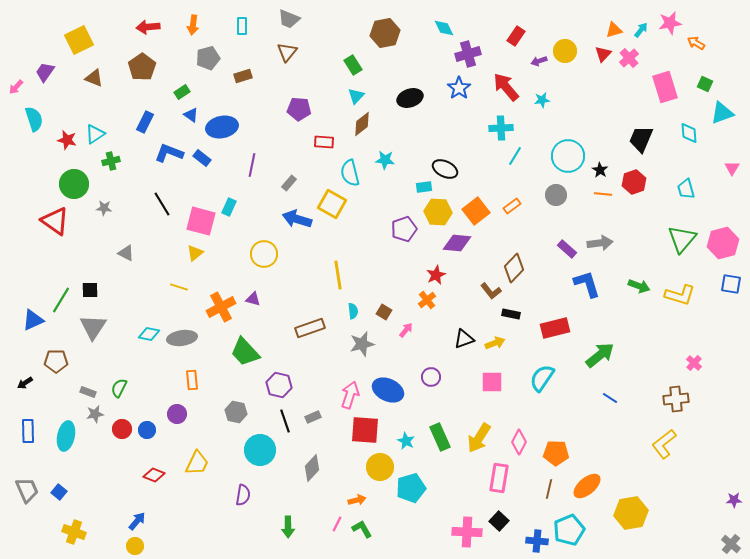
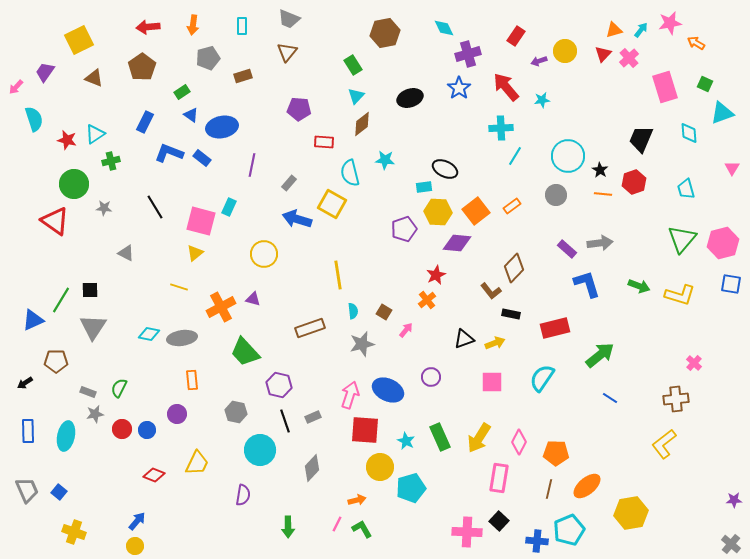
black line at (162, 204): moved 7 px left, 3 px down
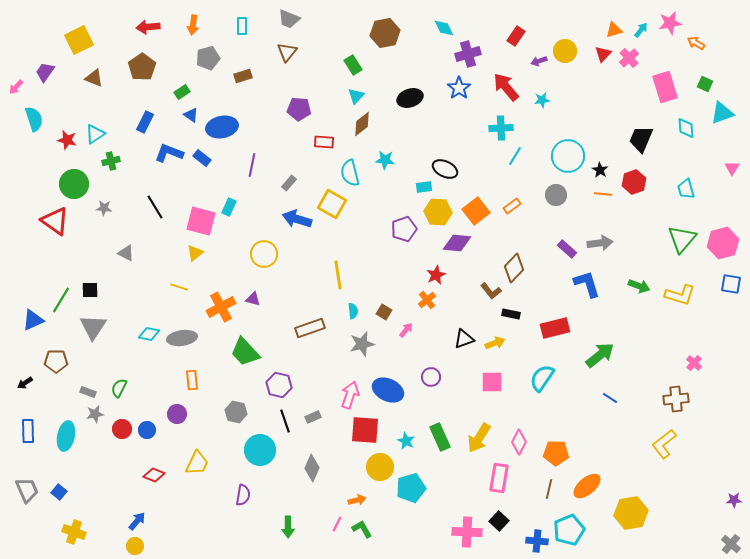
cyan diamond at (689, 133): moved 3 px left, 5 px up
gray diamond at (312, 468): rotated 20 degrees counterclockwise
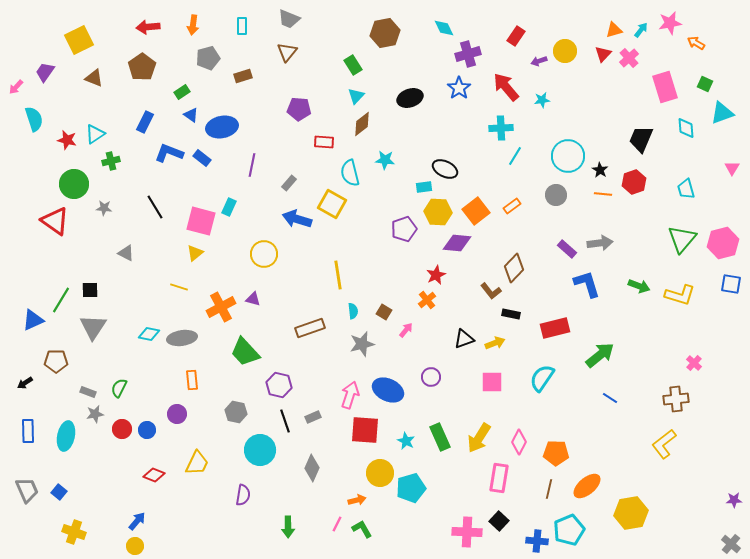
yellow circle at (380, 467): moved 6 px down
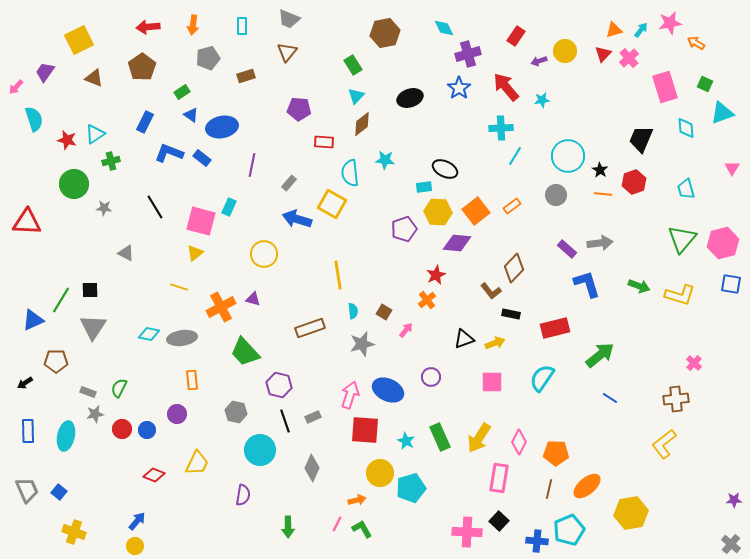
brown rectangle at (243, 76): moved 3 px right
cyan semicircle at (350, 173): rotated 8 degrees clockwise
red triangle at (55, 221): moved 28 px left, 1 px down; rotated 32 degrees counterclockwise
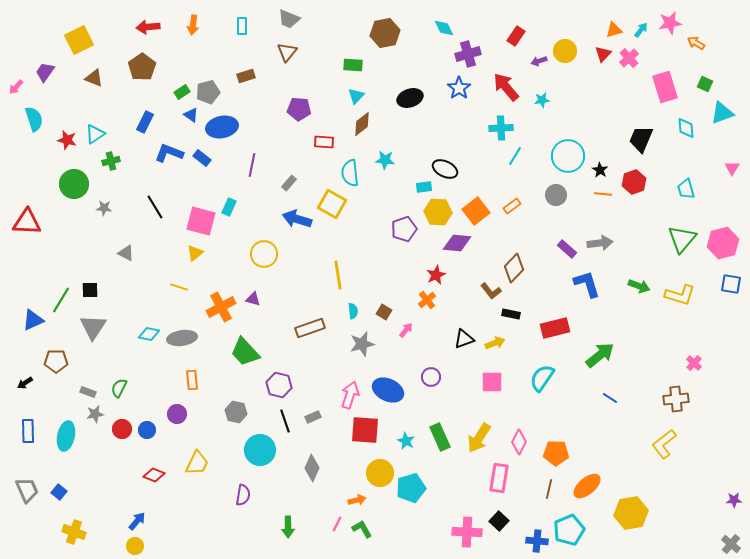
gray pentagon at (208, 58): moved 34 px down
green rectangle at (353, 65): rotated 54 degrees counterclockwise
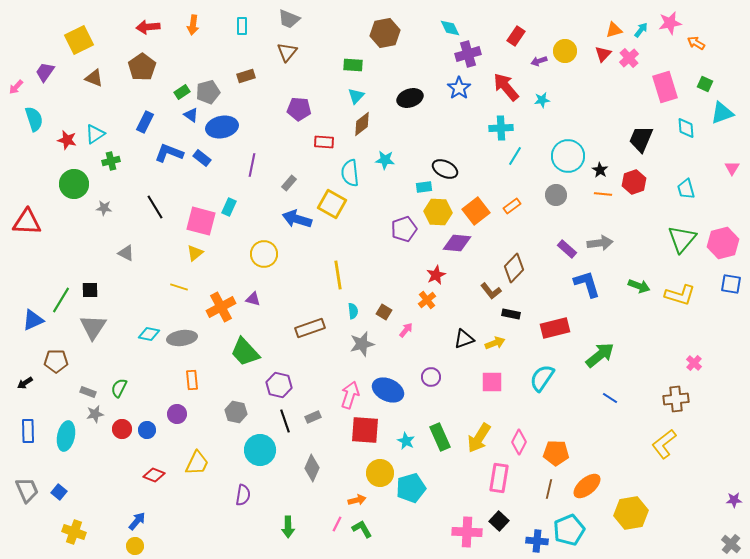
cyan diamond at (444, 28): moved 6 px right
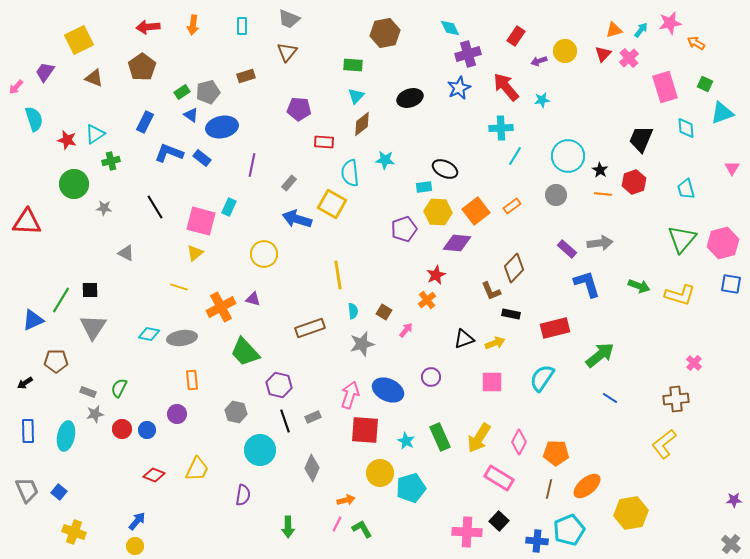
blue star at (459, 88): rotated 10 degrees clockwise
brown L-shape at (491, 291): rotated 15 degrees clockwise
yellow trapezoid at (197, 463): moved 6 px down
pink rectangle at (499, 478): rotated 68 degrees counterclockwise
orange arrow at (357, 500): moved 11 px left
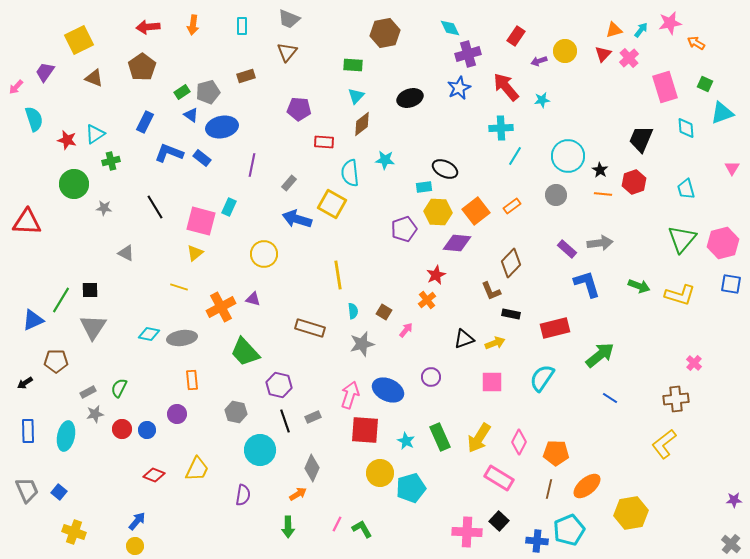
brown diamond at (514, 268): moved 3 px left, 5 px up
brown rectangle at (310, 328): rotated 36 degrees clockwise
gray rectangle at (88, 392): rotated 49 degrees counterclockwise
orange arrow at (346, 500): moved 48 px left, 6 px up; rotated 18 degrees counterclockwise
